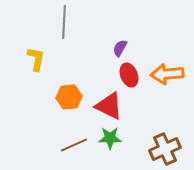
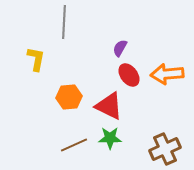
red ellipse: rotated 15 degrees counterclockwise
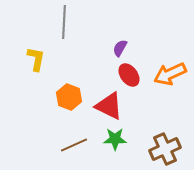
orange arrow: moved 3 px right; rotated 20 degrees counterclockwise
orange hexagon: rotated 25 degrees clockwise
green star: moved 5 px right, 1 px down
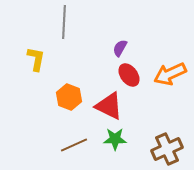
brown cross: moved 2 px right
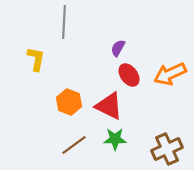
purple semicircle: moved 2 px left
orange hexagon: moved 5 px down
brown line: rotated 12 degrees counterclockwise
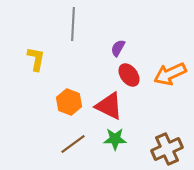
gray line: moved 9 px right, 2 px down
brown line: moved 1 px left, 1 px up
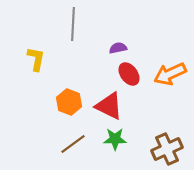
purple semicircle: rotated 48 degrees clockwise
red ellipse: moved 1 px up
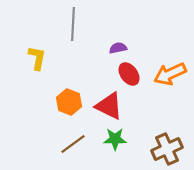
yellow L-shape: moved 1 px right, 1 px up
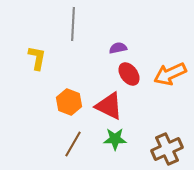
brown line: rotated 24 degrees counterclockwise
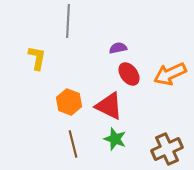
gray line: moved 5 px left, 3 px up
green star: rotated 20 degrees clockwise
brown line: rotated 44 degrees counterclockwise
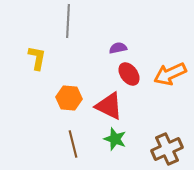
orange hexagon: moved 4 px up; rotated 15 degrees counterclockwise
